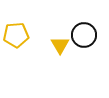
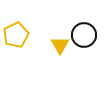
yellow pentagon: rotated 20 degrees counterclockwise
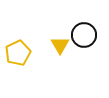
yellow pentagon: moved 2 px right, 18 px down
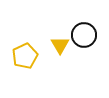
yellow pentagon: moved 7 px right, 3 px down
